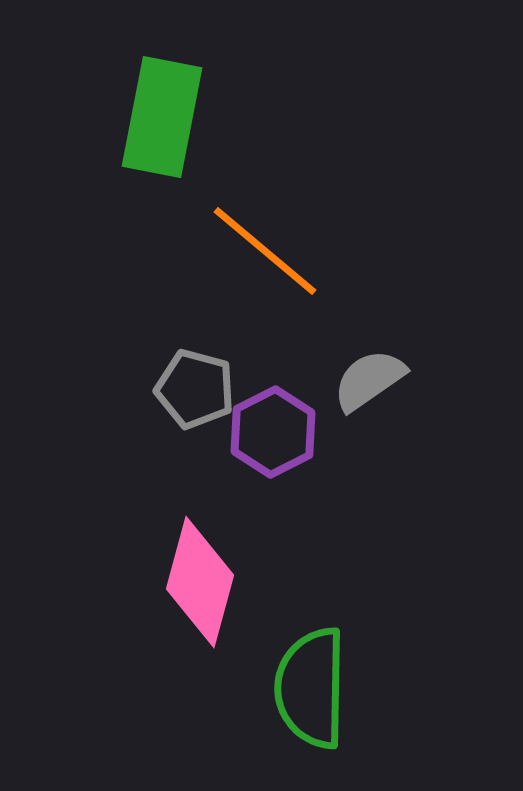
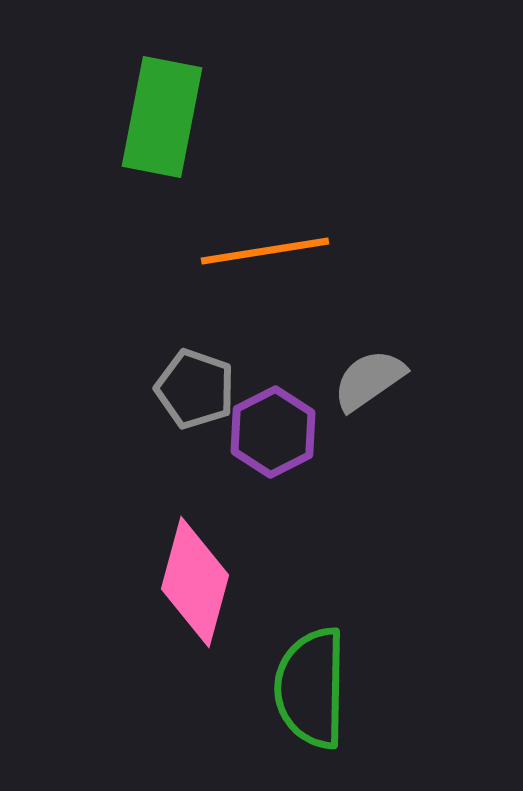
orange line: rotated 49 degrees counterclockwise
gray pentagon: rotated 4 degrees clockwise
pink diamond: moved 5 px left
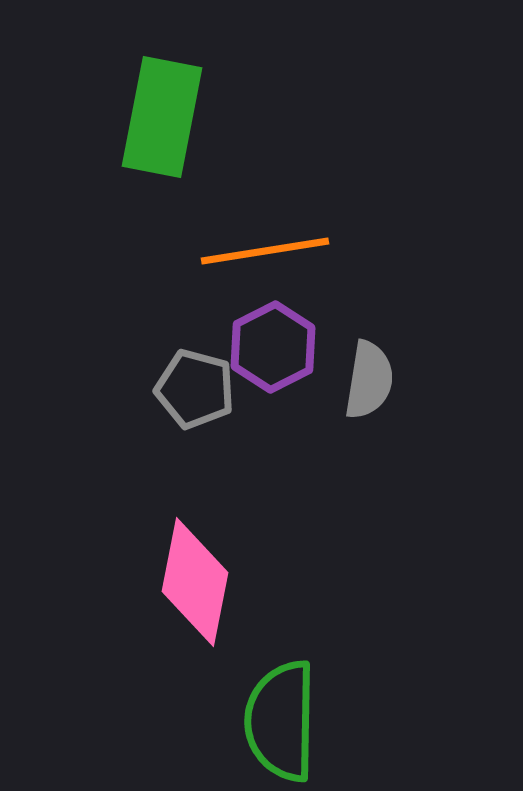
gray semicircle: rotated 134 degrees clockwise
gray pentagon: rotated 4 degrees counterclockwise
purple hexagon: moved 85 px up
pink diamond: rotated 4 degrees counterclockwise
green semicircle: moved 30 px left, 33 px down
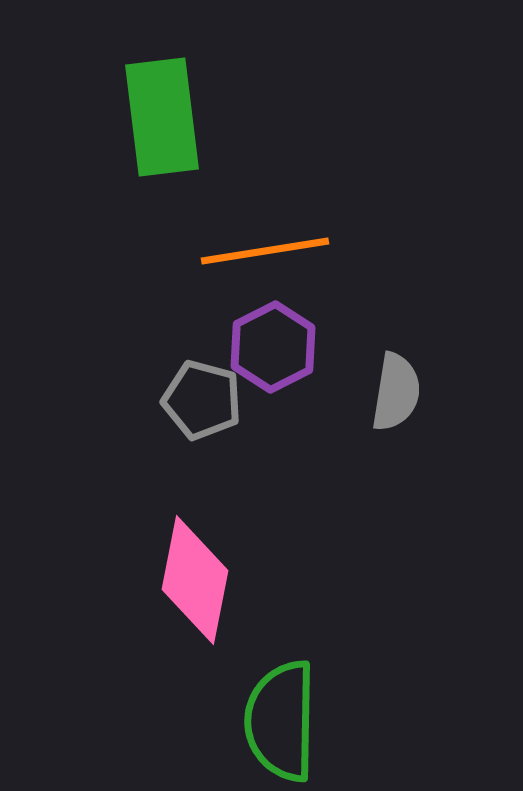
green rectangle: rotated 18 degrees counterclockwise
gray semicircle: moved 27 px right, 12 px down
gray pentagon: moved 7 px right, 11 px down
pink diamond: moved 2 px up
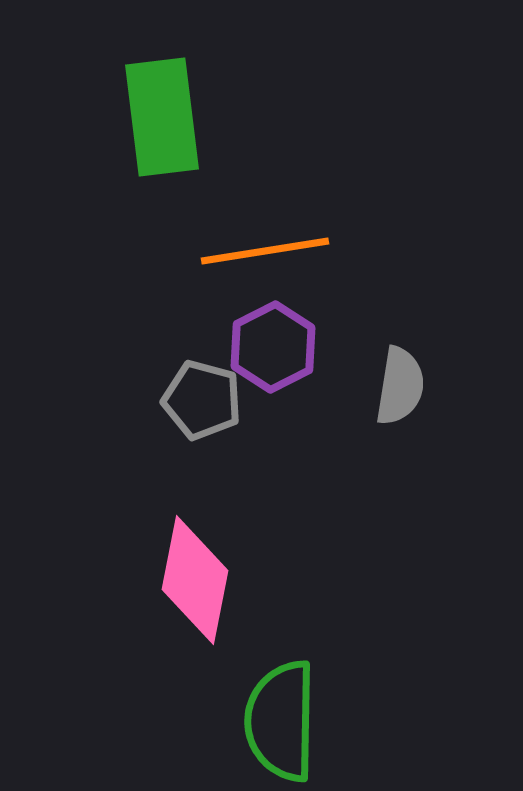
gray semicircle: moved 4 px right, 6 px up
